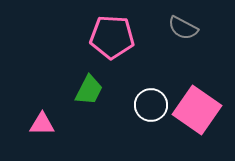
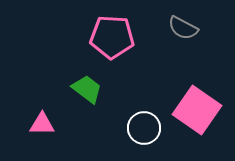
green trapezoid: moved 2 px left, 1 px up; rotated 80 degrees counterclockwise
white circle: moved 7 px left, 23 px down
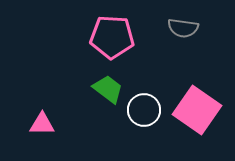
gray semicircle: rotated 20 degrees counterclockwise
green trapezoid: moved 21 px right
white circle: moved 18 px up
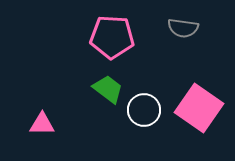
pink square: moved 2 px right, 2 px up
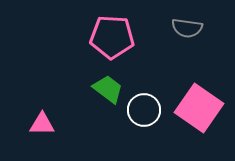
gray semicircle: moved 4 px right
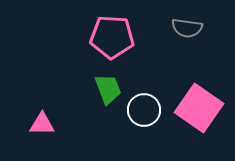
green trapezoid: rotated 32 degrees clockwise
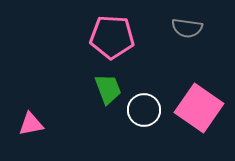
pink triangle: moved 11 px left; rotated 12 degrees counterclockwise
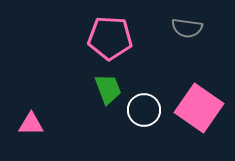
pink pentagon: moved 2 px left, 1 px down
pink triangle: rotated 12 degrees clockwise
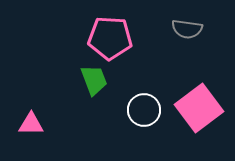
gray semicircle: moved 1 px down
green trapezoid: moved 14 px left, 9 px up
pink square: rotated 18 degrees clockwise
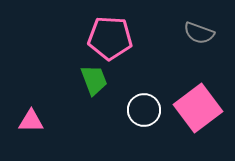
gray semicircle: moved 12 px right, 4 px down; rotated 12 degrees clockwise
pink square: moved 1 px left
pink triangle: moved 3 px up
